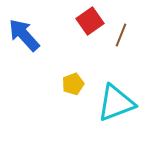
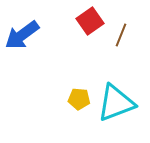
blue arrow: moved 2 px left; rotated 84 degrees counterclockwise
yellow pentagon: moved 6 px right, 15 px down; rotated 25 degrees clockwise
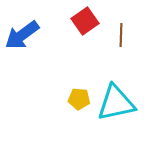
red square: moved 5 px left
brown line: rotated 20 degrees counterclockwise
cyan triangle: rotated 9 degrees clockwise
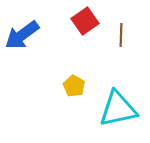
yellow pentagon: moved 5 px left, 13 px up; rotated 25 degrees clockwise
cyan triangle: moved 2 px right, 6 px down
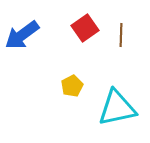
red square: moved 7 px down
yellow pentagon: moved 2 px left; rotated 15 degrees clockwise
cyan triangle: moved 1 px left, 1 px up
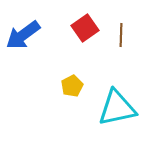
blue arrow: moved 1 px right
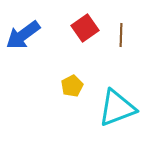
cyan triangle: rotated 9 degrees counterclockwise
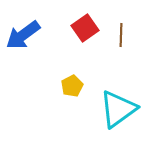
cyan triangle: moved 1 px right, 1 px down; rotated 15 degrees counterclockwise
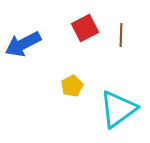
red square: rotated 8 degrees clockwise
blue arrow: moved 9 px down; rotated 9 degrees clockwise
